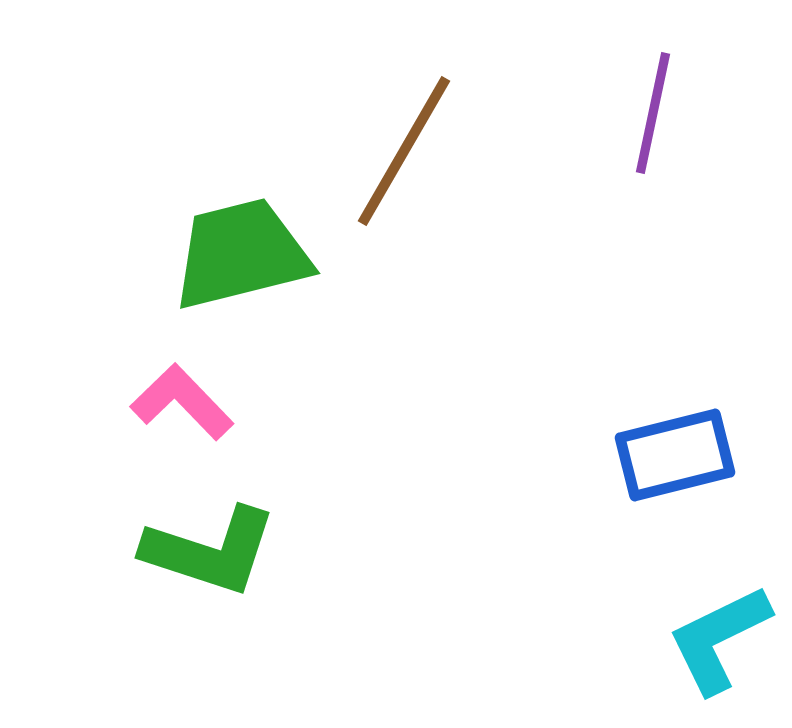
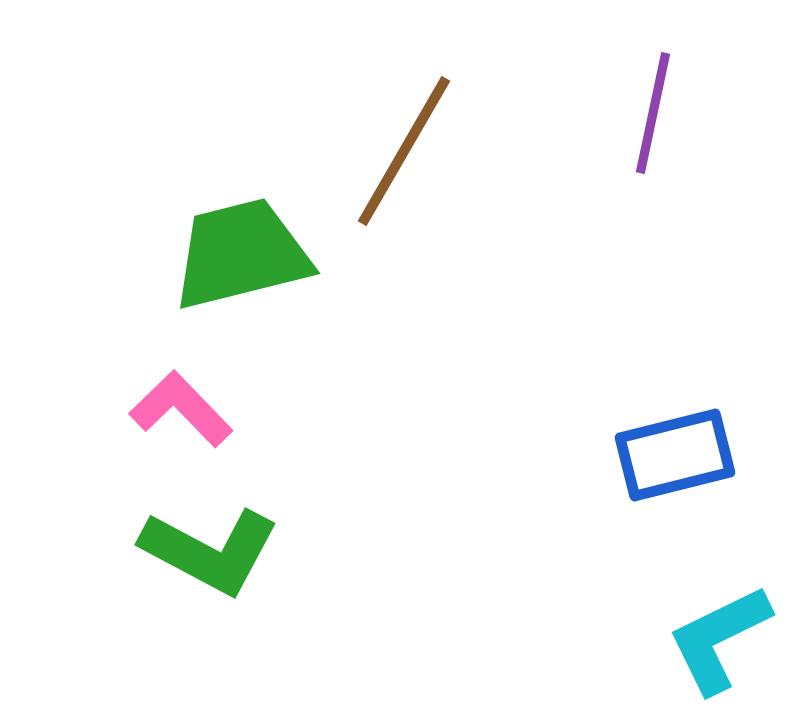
pink L-shape: moved 1 px left, 7 px down
green L-shape: rotated 10 degrees clockwise
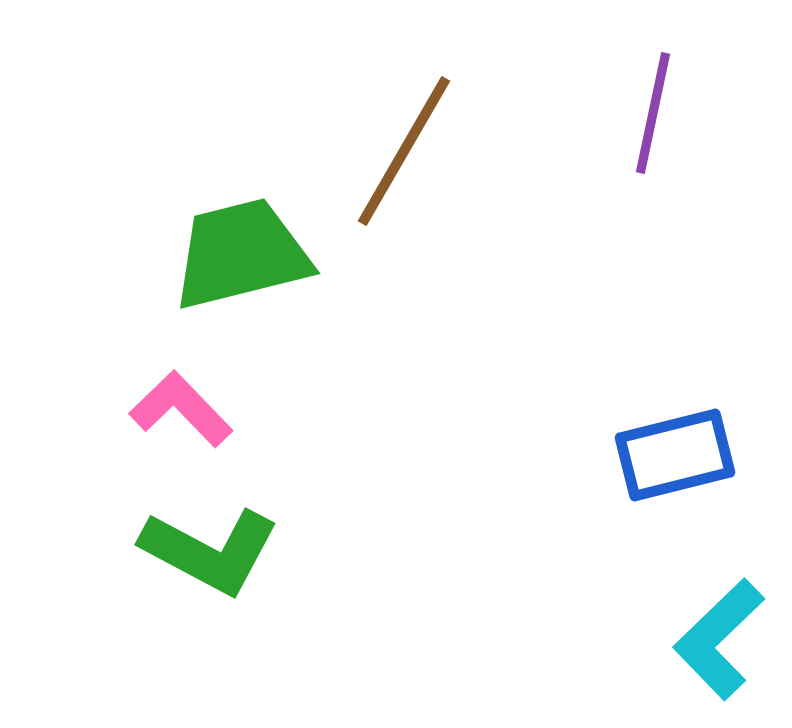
cyan L-shape: rotated 18 degrees counterclockwise
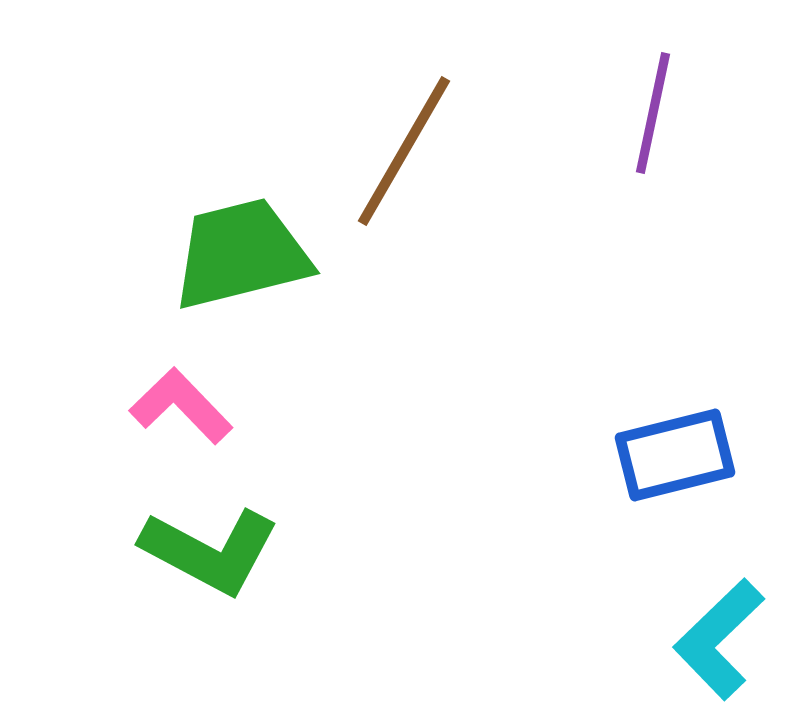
pink L-shape: moved 3 px up
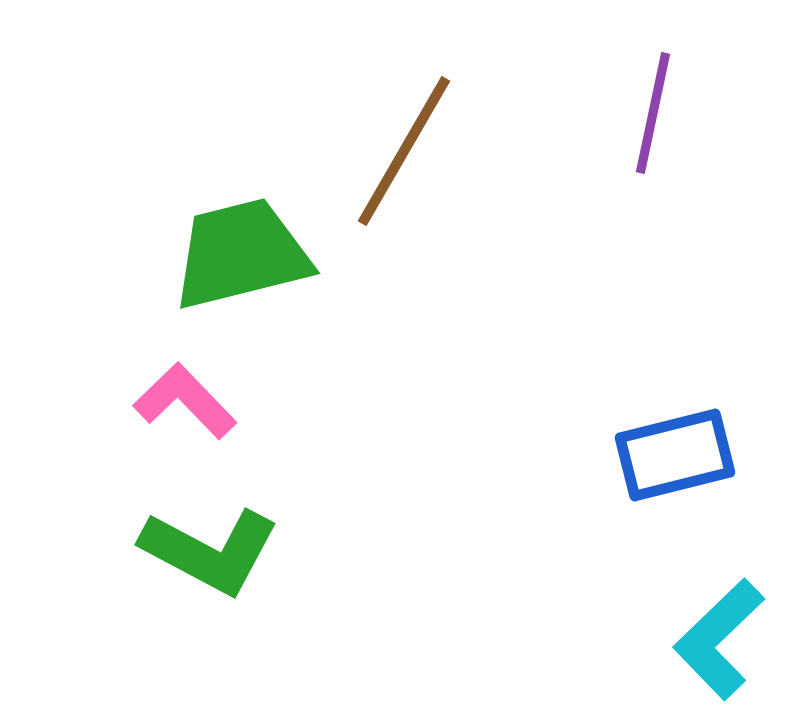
pink L-shape: moved 4 px right, 5 px up
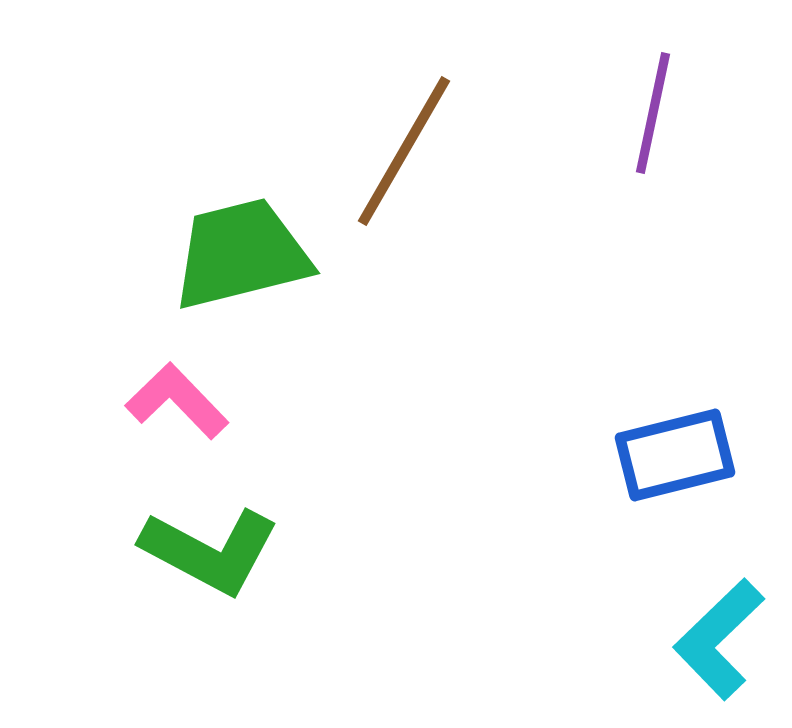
pink L-shape: moved 8 px left
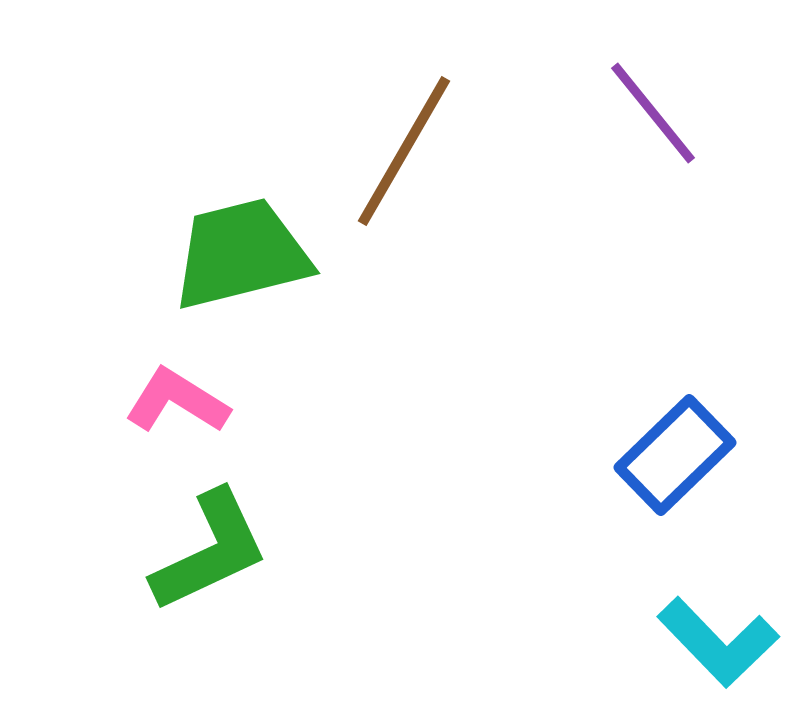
purple line: rotated 51 degrees counterclockwise
pink L-shape: rotated 14 degrees counterclockwise
blue rectangle: rotated 30 degrees counterclockwise
green L-shape: rotated 53 degrees counterclockwise
cyan L-shape: moved 1 px left, 3 px down; rotated 90 degrees counterclockwise
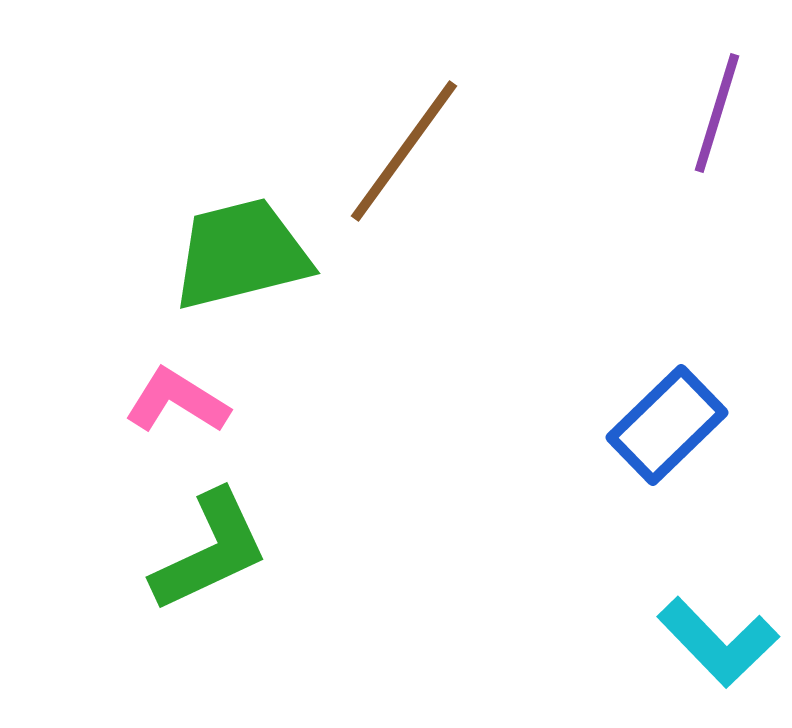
purple line: moved 64 px right; rotated 56 degrees clockwise
brown line: rotated 6 degrees clockwise
blue rectangle: moved 8 px left, 30 px up
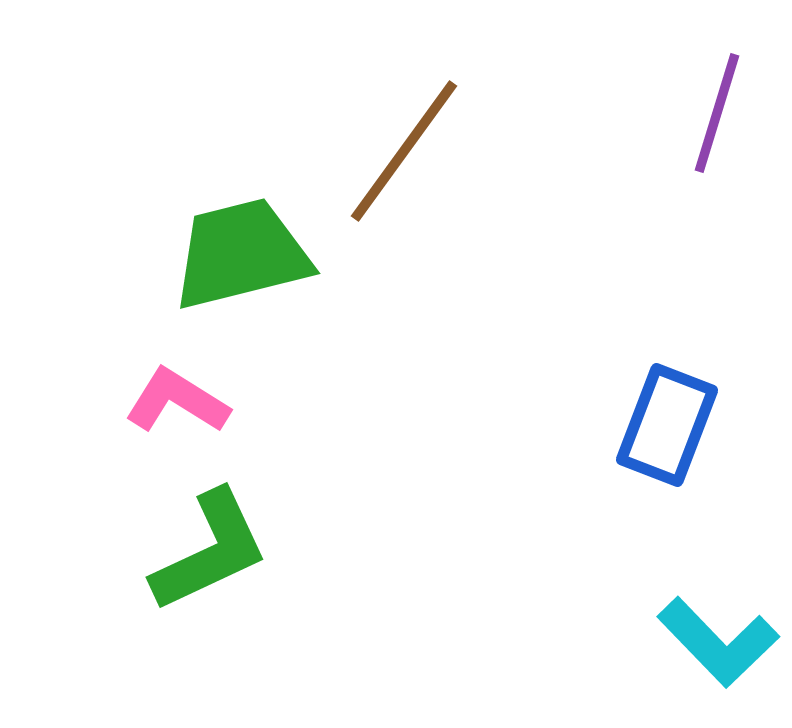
blue rectangle: rotated 25 degrees counterclockwise
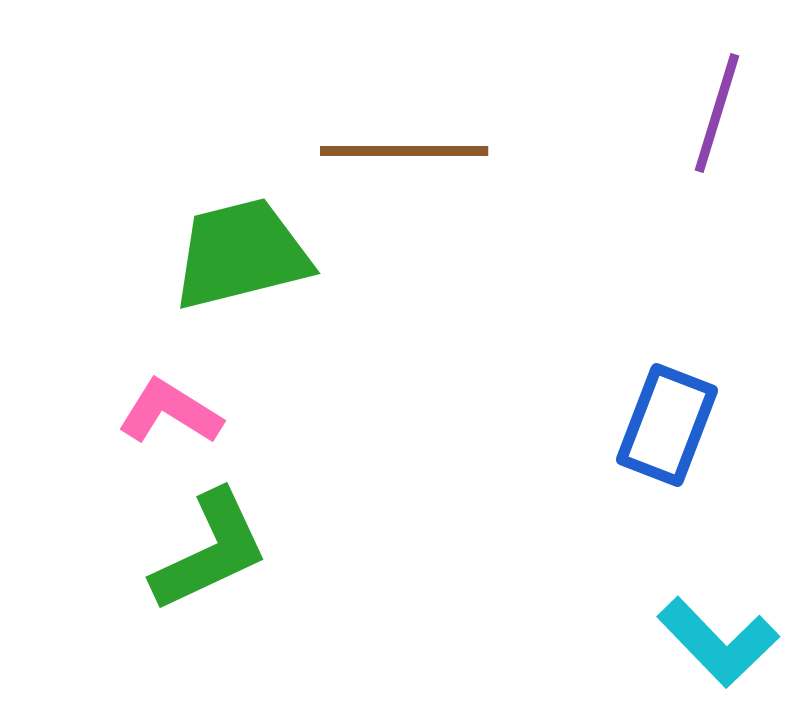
brown line: rotated 54 degrees clockwise
pink L-shape: moved 7 px left, 11 px down
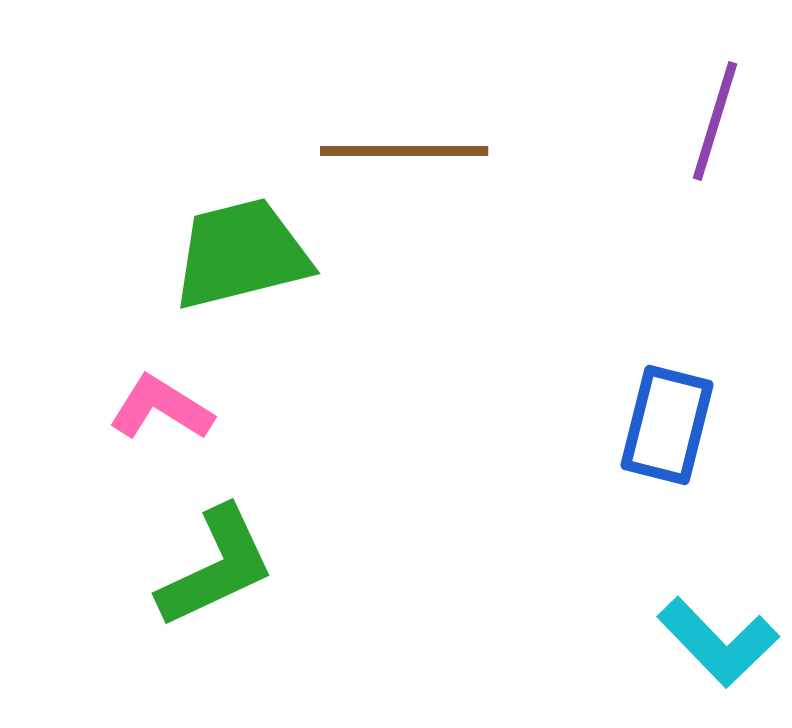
purple line: moved 2 px left, 8 px down
pink L-shape: moved 9 px left, 4 px up
blue rectangle: rotated 7 degrees counterclockwise
green L-shape: moved 6 px right, 16 px down
